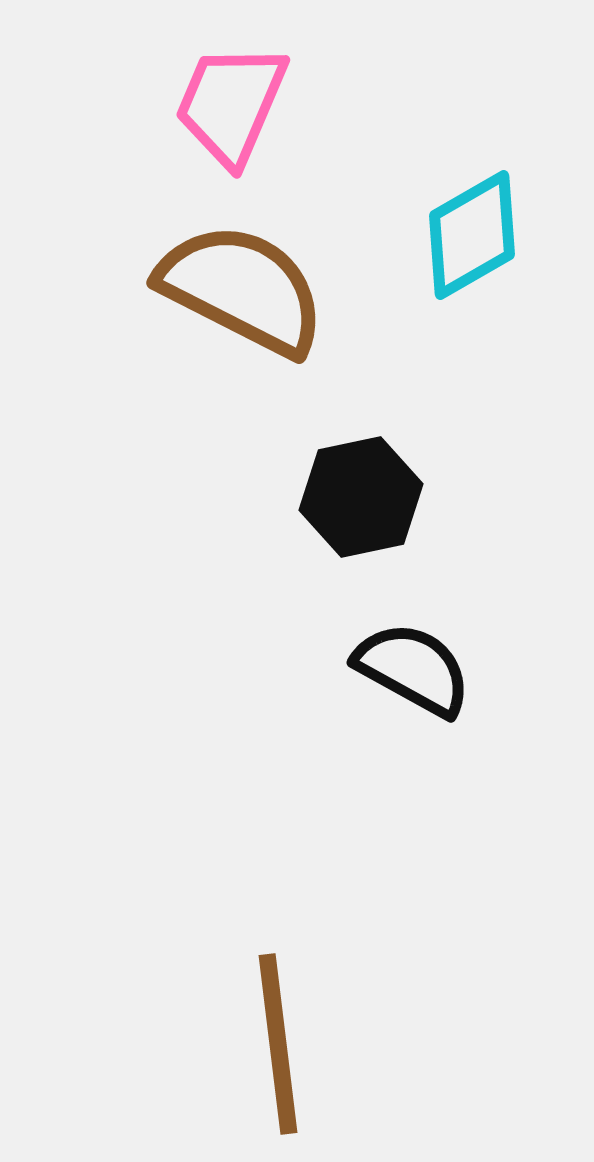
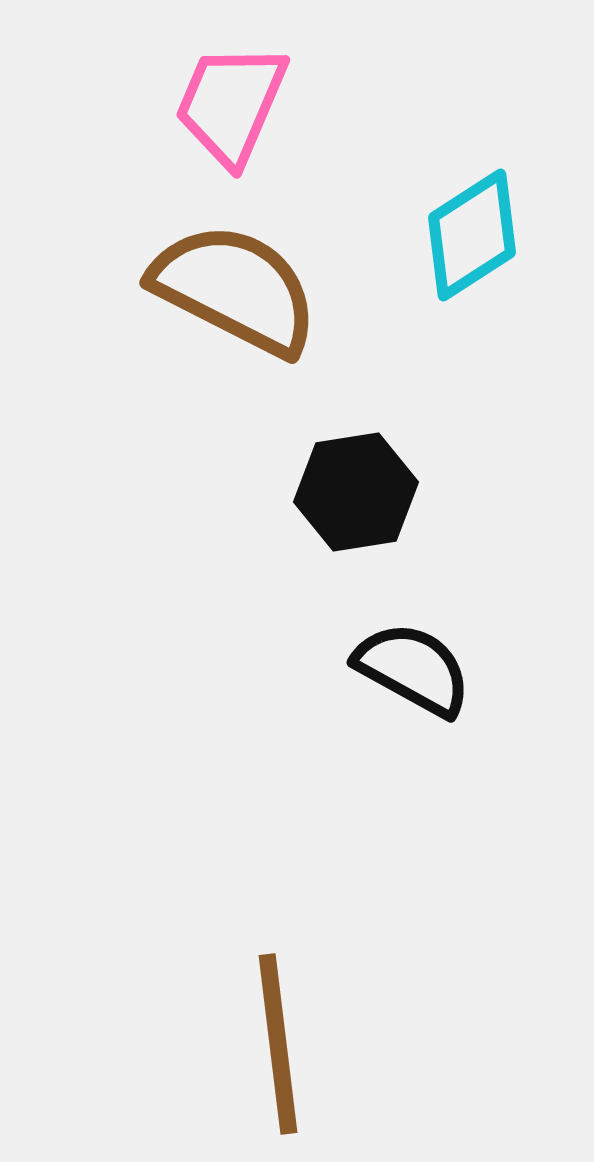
cyan diamond: rotated 3 degrees counterclockwise
brown semicircle: moved 7 px left
black hexagon: moved 5 px left, 5 px up; rotated 3 degrees clockwise
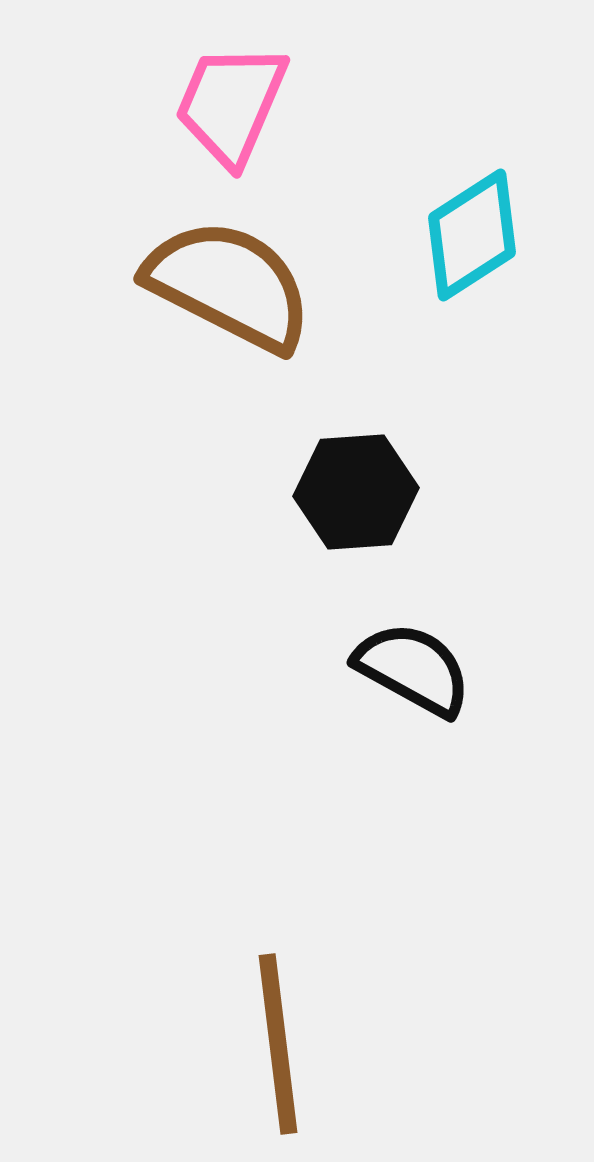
brown semicircle: moved 6 px left, 4 px up
black hexagon: rotated 5 degrees clockwise
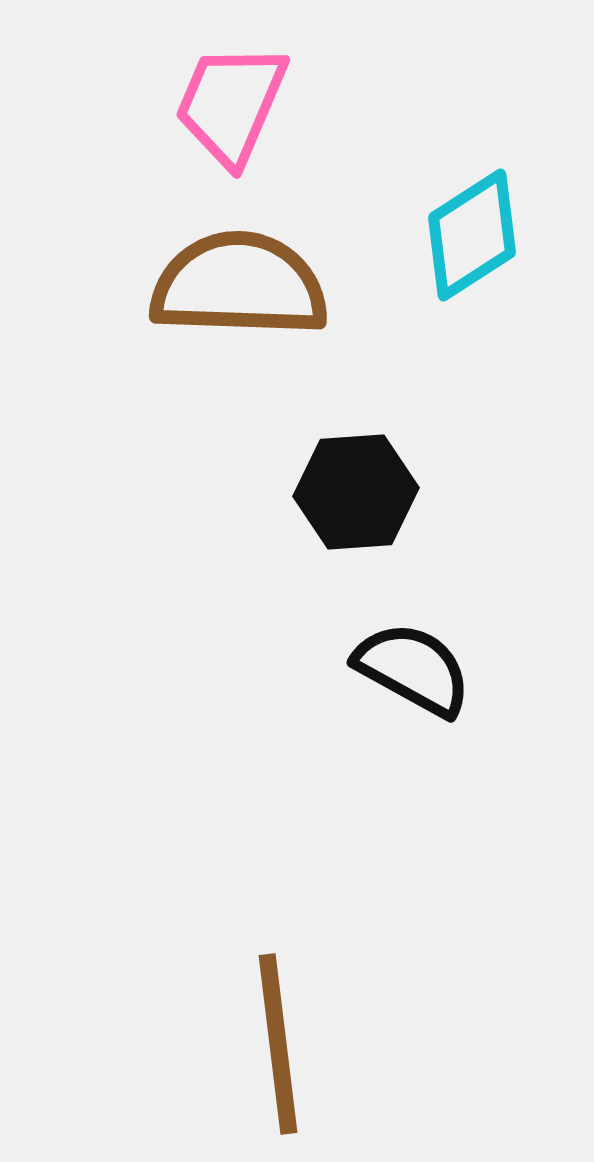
brown semicircle: moved 10 px right; rotated 25 degrees counterclockwise
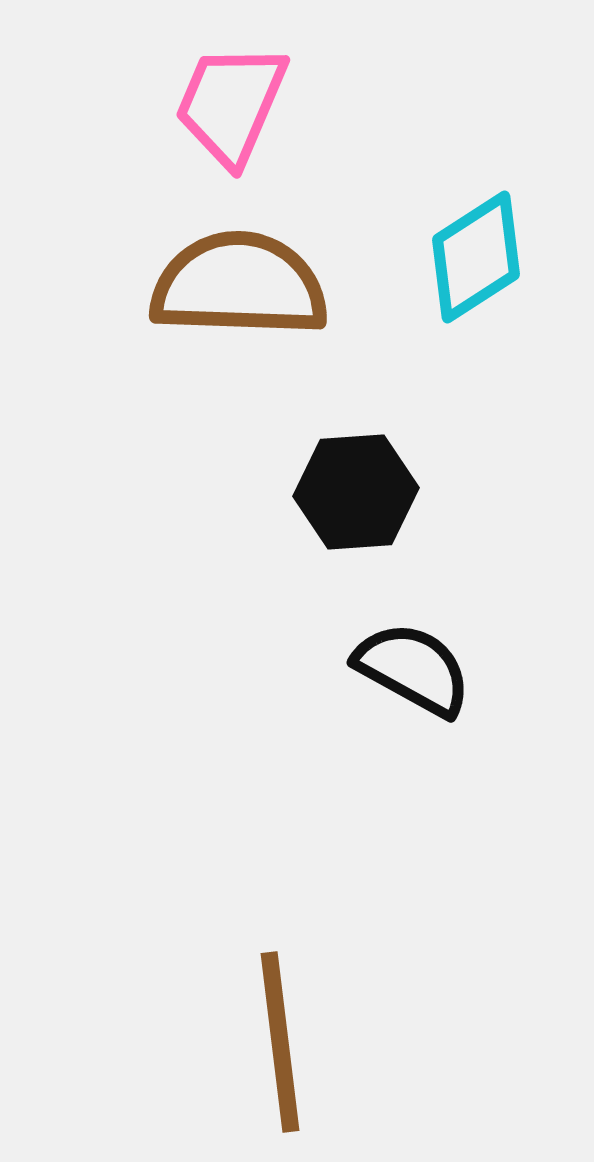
cyan diamond: moved 4 px right, 22 px down
brown line: moved 2 px right, 2 px up
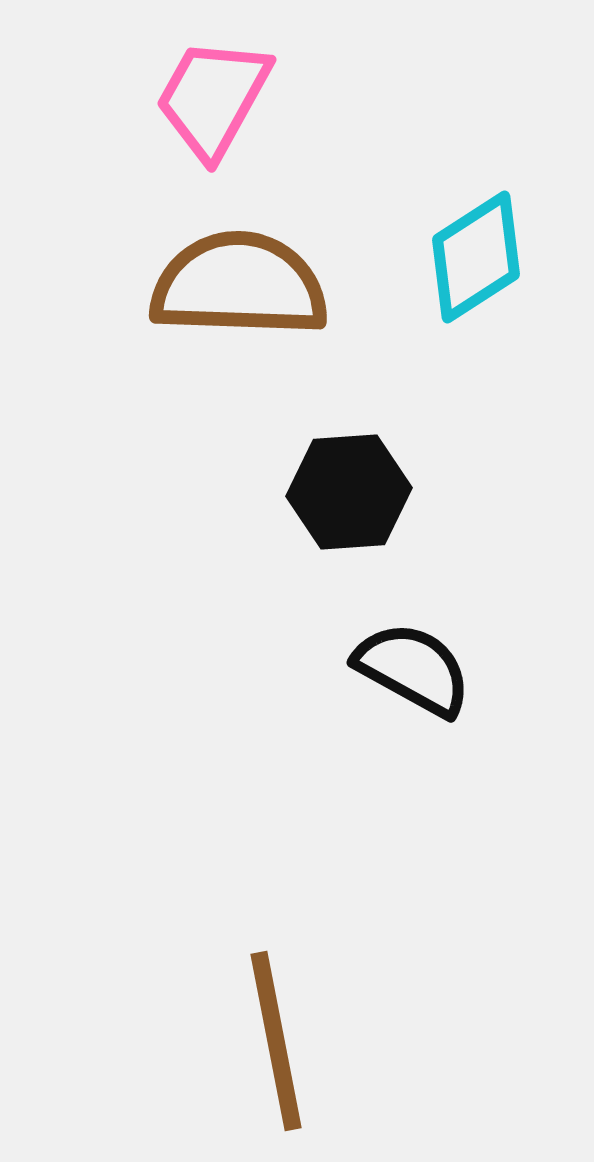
pink trapezoid: moved 18 px left, 6 px up; rotated 6 degrees clockwise
black hexagon: moved 7 px left
brown line: moved 4 px left, 1 px up; rotated 4 degrees counterclockwise
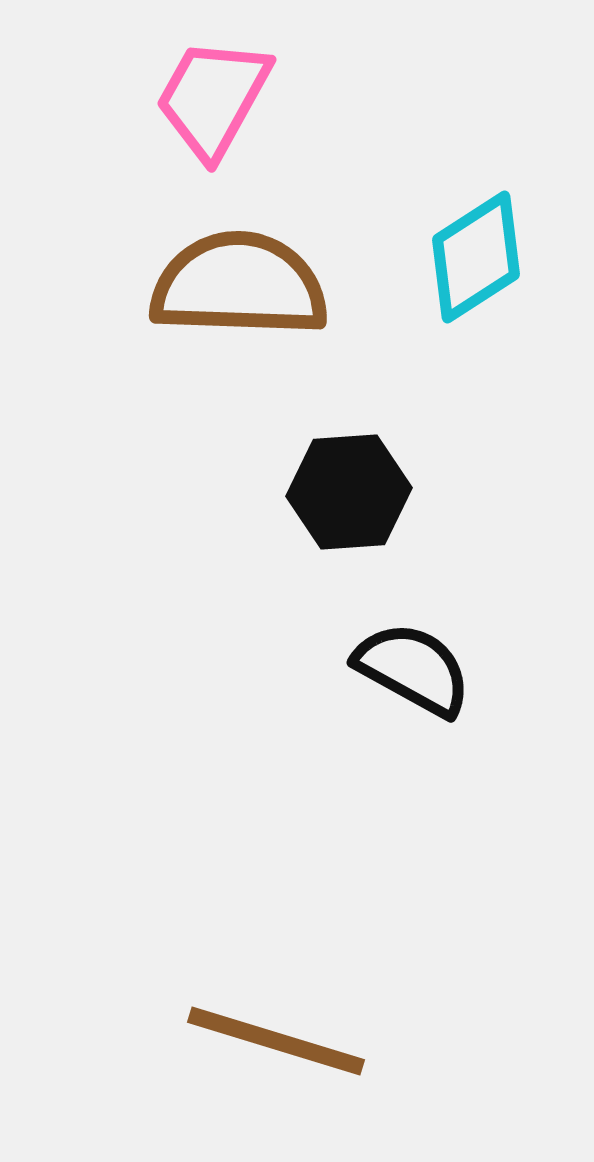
brown line: rotated 62 degrees counterclockwise
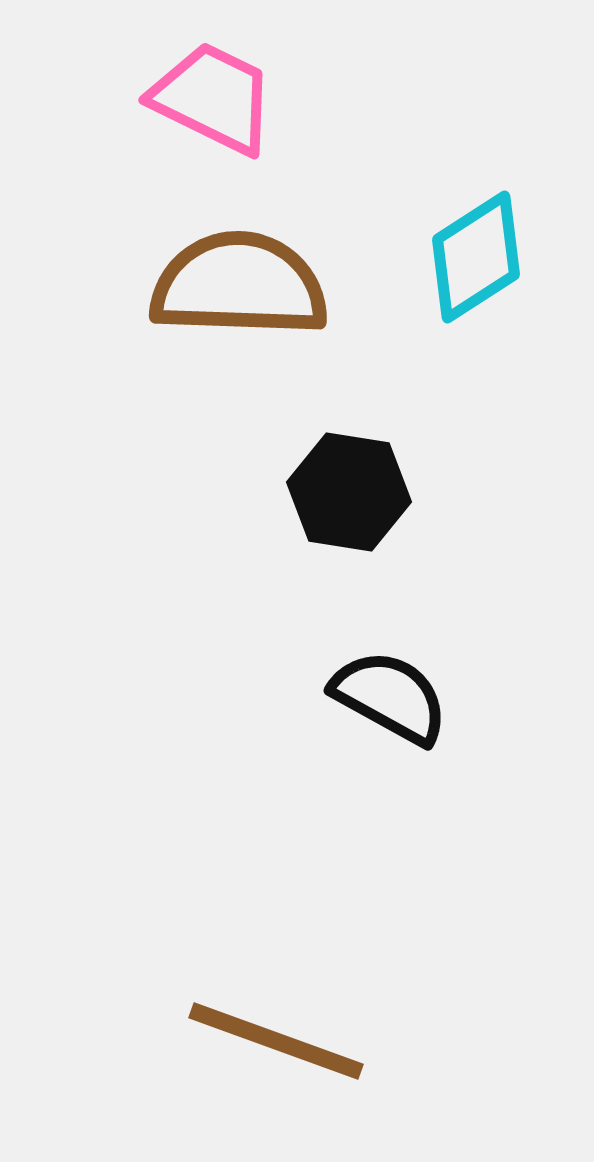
pink trapezoid: rotated 87 degrees clockwise
black hexagon: rotated 13 degrees clockwise
black semicircle: moved 23 px left, 28 px down
brown line: rotated 3 degrees clockwise
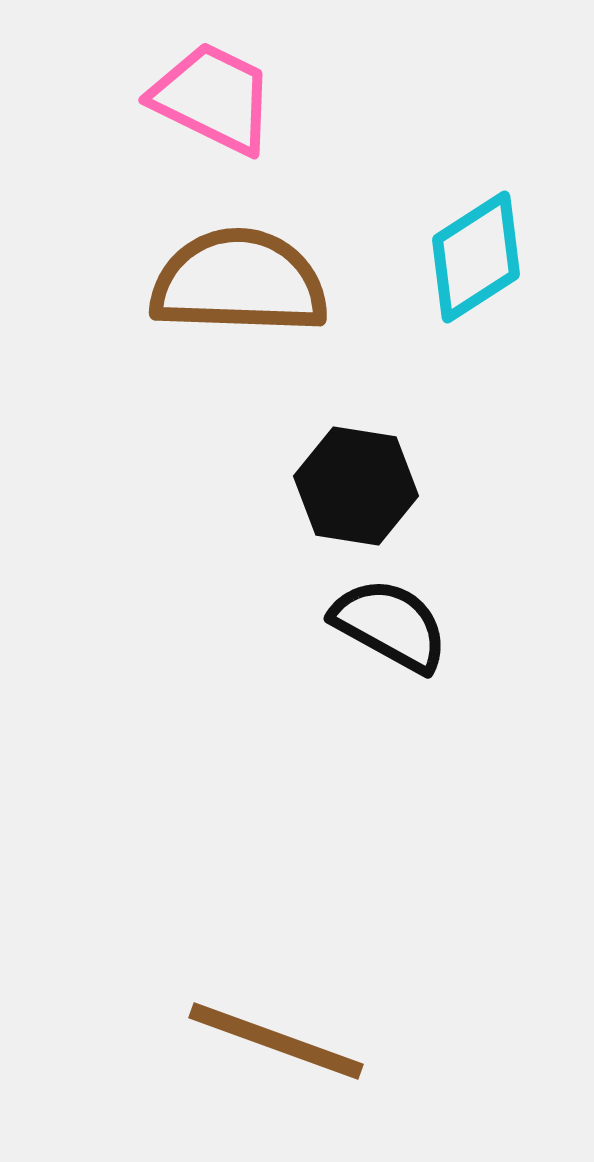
brown semicircle: moved 3 px up
black hexagon: moved 7 px right, 6 px up
black semicircle: moved 72 px up
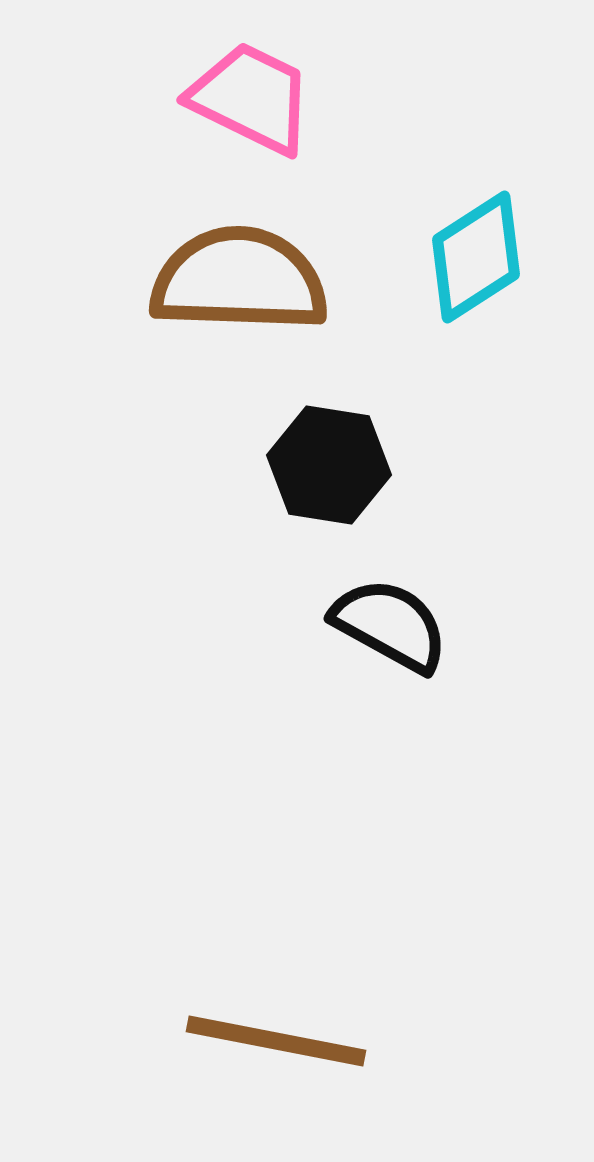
pink trapezoid: moved 38 px right
brown semicircle: moved 2 px up
black hexagon: moved 27 px left, 21 px up
brown line: rotated 9 degrees counterclockwise
